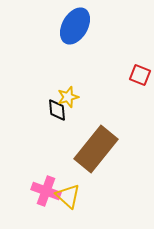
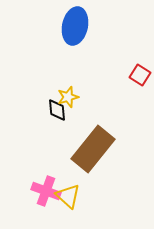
blue ellipse: rotated 18 degrees counterclockwise
red square: rotated 10 degrees clockwise
brown rectangle: moved 3 px left
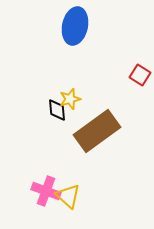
yellow star: moved 2 px right, 2 px down
brown rectangle: moved 4 px right, 18 px up; rotated 15 degrees clockwise
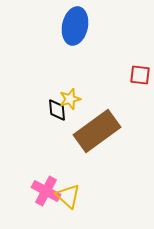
red square: rotated 25 degrees counterclockwise
pink cross: rotated 8 degrees clockwise
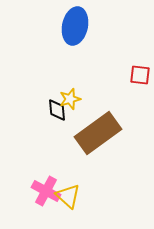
brown rectangle: moved 1 px right, 2 px down
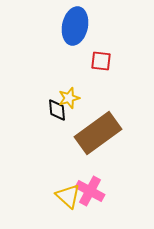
red square: moved 39 px left, 14 px up
yellow star: moved 1 px left, 1 px up
pink cross: moved 44 px right
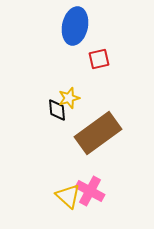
red square: moved 2 px left, 2 px up; rotated 20 degrees counterclockwise
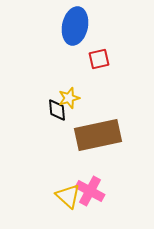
brown rectangle: moved 2 px down; rotated 24 degrees clockwise
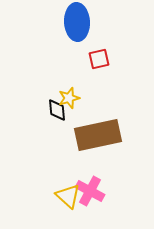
blue ellipse: moved 2 px right, 4 px up; rotated 15 degrees counterclockwise
